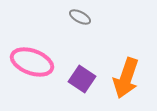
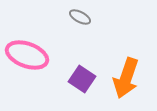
pink ellipse: moved 5 px left, 7 px up
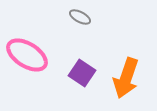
pink ellipse: rotated 12 degrees clockwise
purple square: moved 6 px up
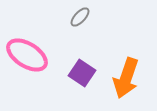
gray ellipse: rotated 75 degrees counterclockwise
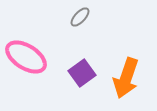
pink ellipse: moved 1 px left, 2 px down
purple square: rotated 20 degrees clockwise
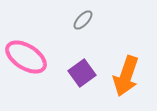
gray ellipse: moved 3 px right, 3 px down
orange arrow: moved 2 px up
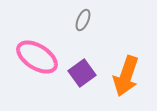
gray ellipse: rotated 20 degrees counterclockwise
pink ellipse: moved 11 px right
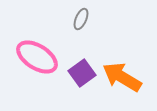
gray ellipse: moved 2 px left, 1 px up
orange arrow: moved 4 px left, 1 px down; rotated 102 degrees clockwise
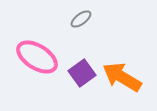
gray ellipse: rotated 30 degrees clockwise
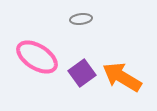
gray ellipse: rotated 30 degrees clockwise
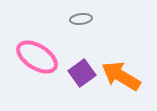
orange arrow: moved 1 px left, 1 px up
